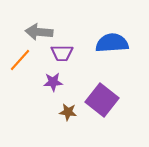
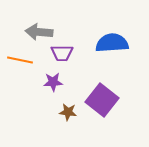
orange line: rotated 60 degrees clockwise
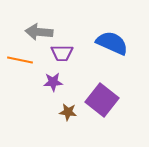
blue semicircle: rotated 28 degrees clockwise
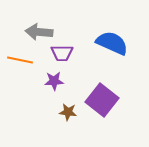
purple star: moved 1 px right, 1 px up
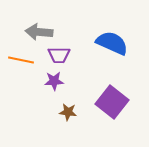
purple trapezoid: moved 3 px left, 2 px down
orange line: moved 1 px right
purple square: moved 10 px right, 2 px down
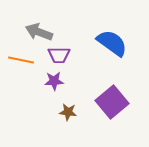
gray arrow: rotated 16 degrees clockwise
blue semicircle: rotated 12 degrees clockwise
purple square: rotated 12 degrees clockwise
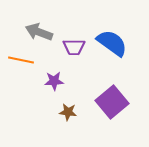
purple trapezoid: moved 15 px right, 8 px up
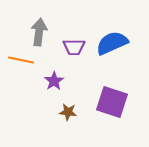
gray arrow: rotated 76 degrees clockwise
blue semicircle: rotated 60 degrees counterclockwise
purple star: rotated 30 degrees counterclockwise
purple square: rotated 32 degrees counterclockwise
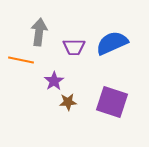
brown star: moved 10 px up; rotated 12 degrees counterclockwise
